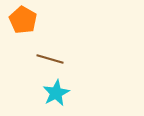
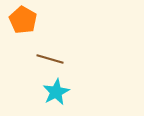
cyan star: moved 1 px up
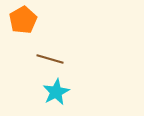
orange pentagon: rotated 12 degrees clockwise
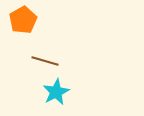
brown line: moved 5 px left, 2 px down
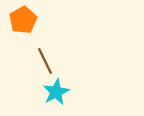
brown line: rotated 48 degrees clockwise
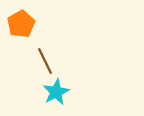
orange pentagon: moved 2 px left, 4 px down
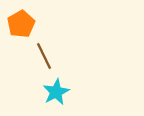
brown line: moved 1 px left, 5 px up
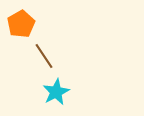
brown line: rotated 8 degrees counterclockwise
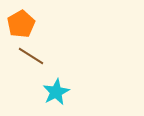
brown line: moved 13 px left; rotated 24 degrees counterclockwise
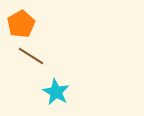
cyan star: rotated 16 degrees counterclockwise
